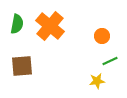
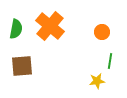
green semicircle: moved 1 px left, 5 px down
orange circle: moved 4 px up
green line: rotated 56 degrees counterclockwise
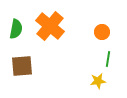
green line: moved 2 px left, 2 px up
yellow star: moved 1 px right
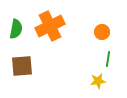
orange cross: rotated 24 degrees clockwise
